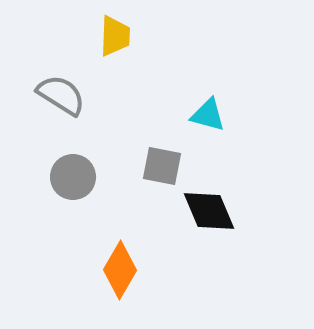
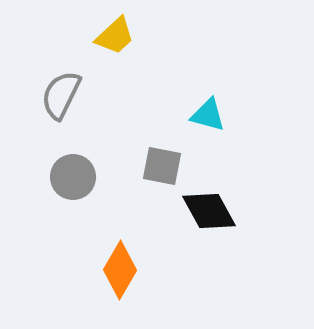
yellow trapezoid: rotated 45 degrees clockwise
gray semicircle: rotated 96 degrees counterclockwise
black diamond: rotated 6 degrees counterclockwise
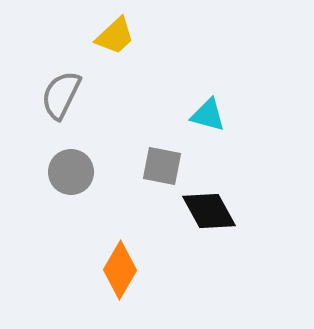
gray circle: moved 2 px left, 5 px up
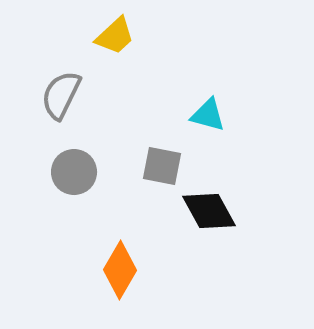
gray circle: moved 3 px right
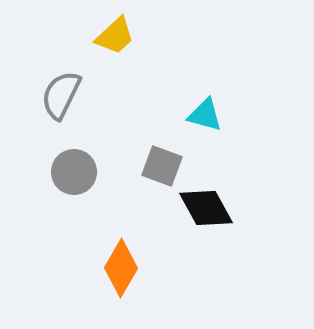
cyan triangle: moved 3 px left
gray square: rotated 9 degrees clockwise
black diamond: moved 3 px left, 3 px up
orange diamond: moved 1 px right, 2 px up
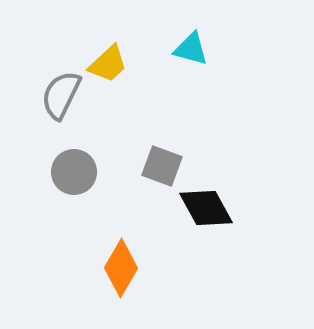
yellow trapezoid: moved 7 px left, 28 px down
cyan triangle: moved 14 px left, 66 px up
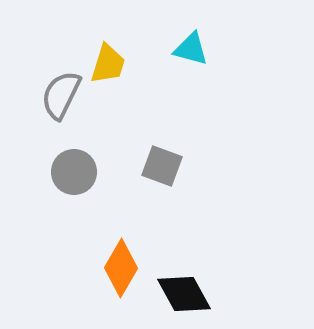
yellow trapezoid: rotated 30 degrees counterclockwise
black diamond: moved 22 px left, 86 px down
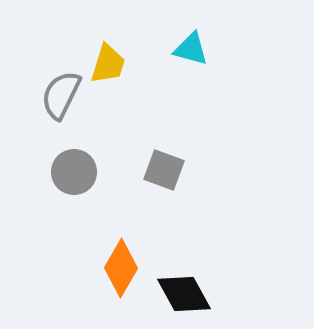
gray square: moved 2 px right, 4 px down
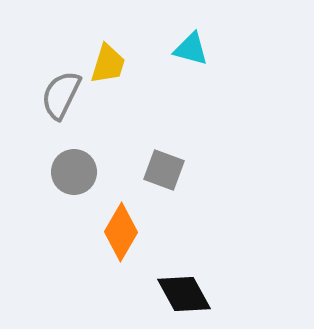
orange diamond: moved 36 px up
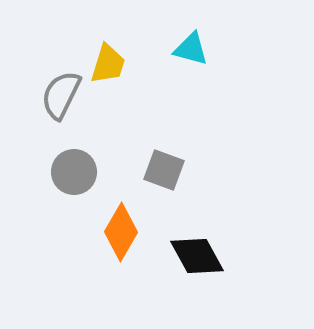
black diamond: moved 13 px right, 38 px up
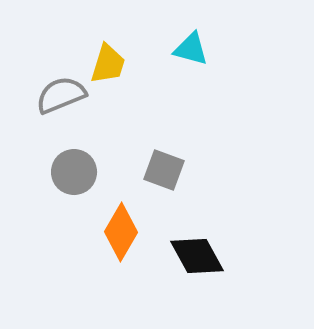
gray semicircle: rotated 42 degrees clockwise
